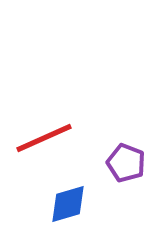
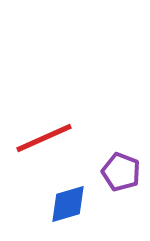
purple pentagon: moved 5 px left, 9 px down
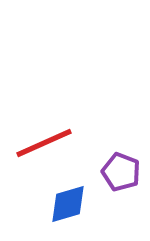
red line: moved 5 px down
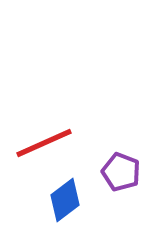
blue diamond: moved 3 px left, 4 px up; rotated 21 degrees counterclockwise
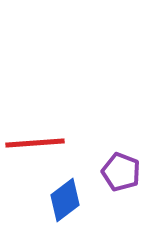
red line: moved 9 px left; rotated 20 degrees clockwise
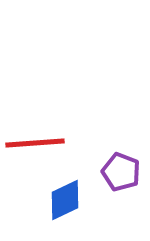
blue diamond: rotated 12 degrees clockwise
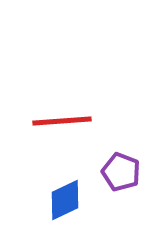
red line: moved 27 px right, 22 px up
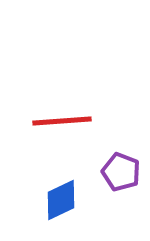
blue diamond: moved 4 px left
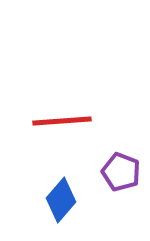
blue diamond: rotated 24 degrees counterclockwise
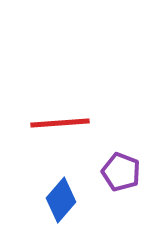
red line: moved 2 px left, 2 px down
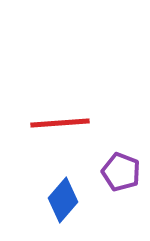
blue diamond: moved 2 px right
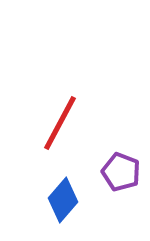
red line: rotated 58 degrees counterclockwise
